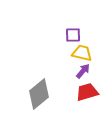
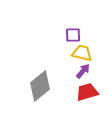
gray diamond: moved 1 px right, 8 px up
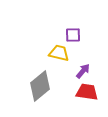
yellow trapezoid: moved 23 px left
red trapezoid: rotated 25 degrees clockwise
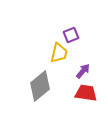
purple square: moved 2 px left; rotated 21 degrees counterclockwise
yellow trapezoid: rotated 90 degrees clockwise
red trapezoid: moved 1 px left, 1 px down
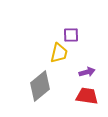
purple square: rotated 21 degrees clockwise
purple arrow: moved 4 px right, 1 px down; rotated 35 degrees clockwise
red trapezoid: moved 1 px right, 3 px down
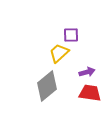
yellow trapezoid: rotated 145 degrees counterclockwise
gray diamond: moved 7 px right
red trapezoid: moved 3 px right, 3 px up
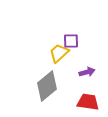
purple square: moved 6 px down
red trapezoid: moved 2 px left, 9 px down
